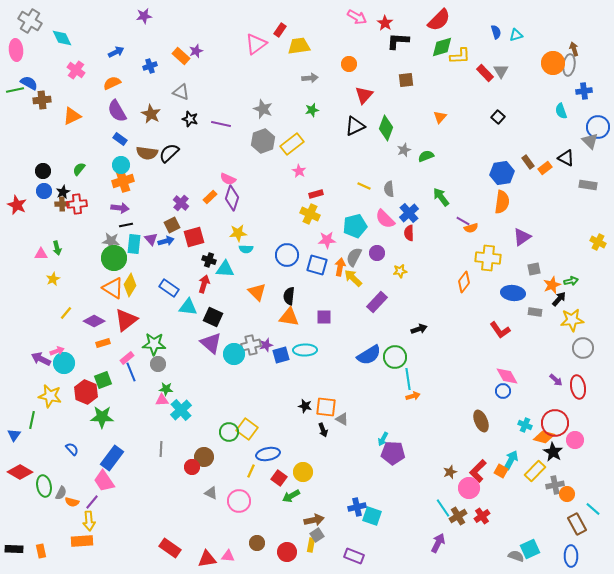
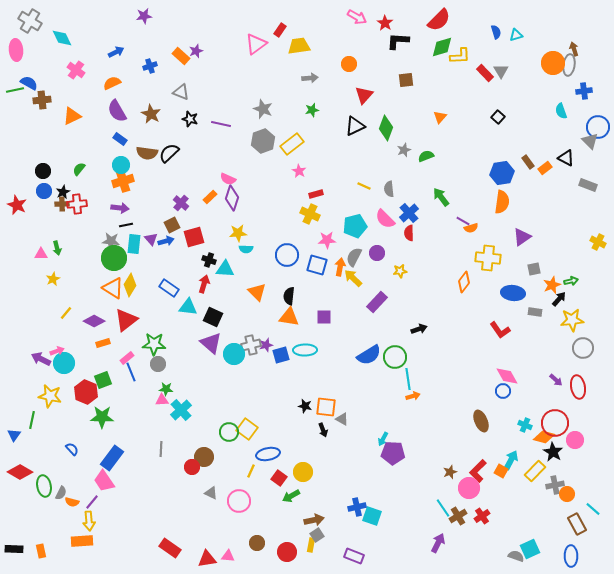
gray rectangle at (588, 185): rotated 12 degrees clockwise
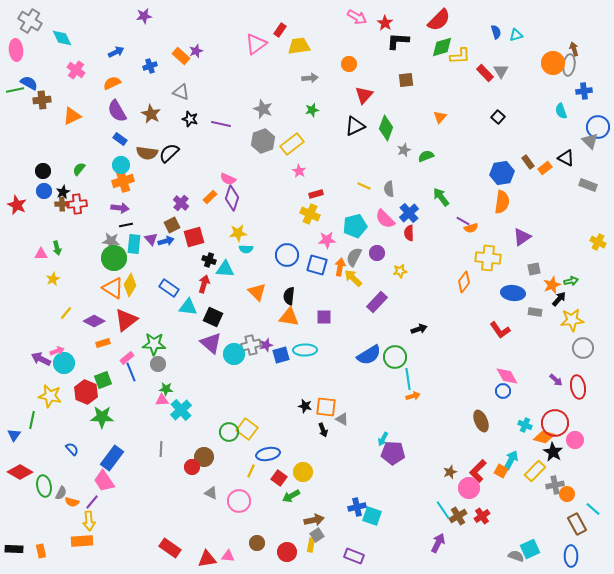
cyan line at (443, 508): moved 2 px down
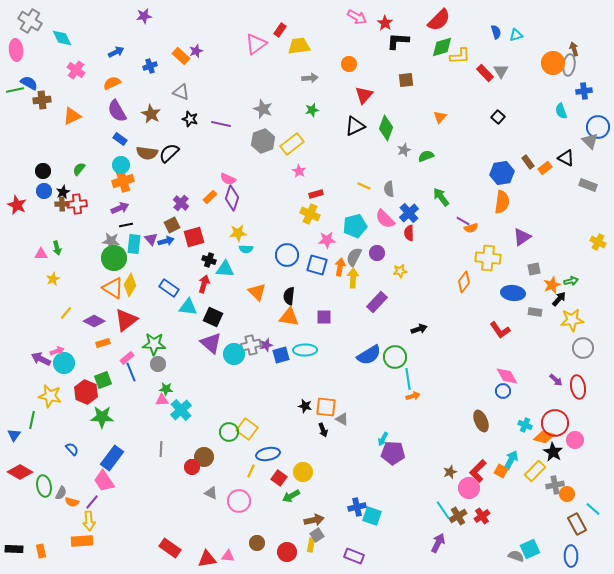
purple arrow at (120, 208): rotated 30 degrees counterclockwise
yellow arrow at (353, 278): rotated 48 degrees clockwise
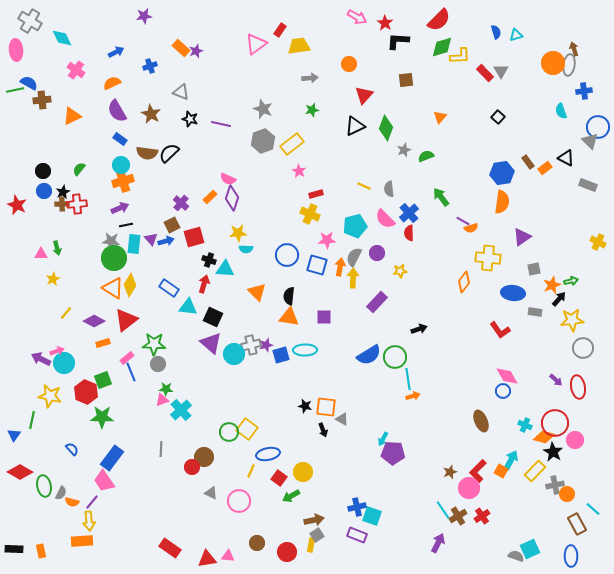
orange rectangle at (181, 56): moved 8 px up
pink triangle at (162, 400): rotated 16 degrees counterclockwise
purple rectangle at (354, 556): moved 3 px right, 21 px up
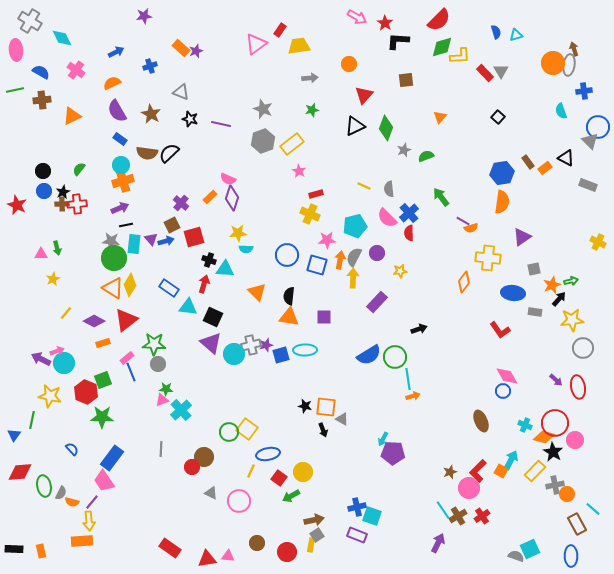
blue semicircle at (29, 83): moved 12 px right, 11 px up
pink semicircle at (385, 219): moved 2 px right, 1 px up
orange arrow at (340, 267): moved 7 px up
red diamond at (20, 472): rotated 35 degrees counterclockwise
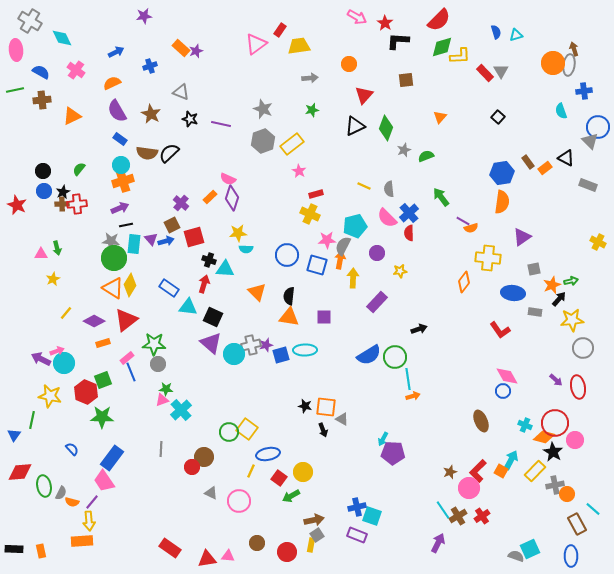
gray semicircle at (354, 257): moved 11 px left, 11 px up
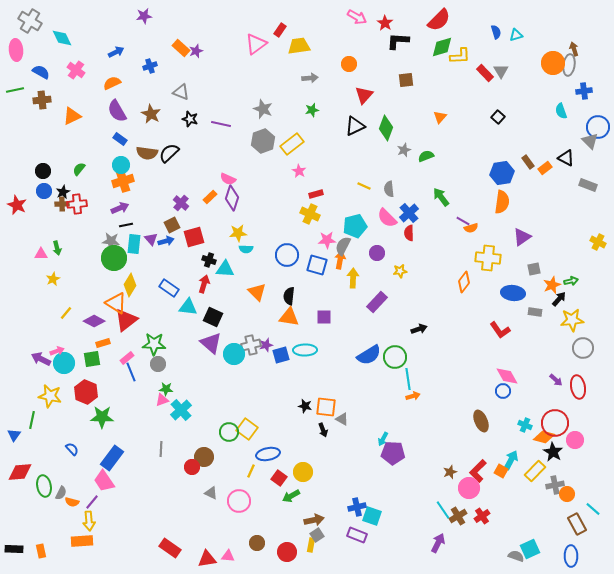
orange triangle at (113, 288): moved 3 px right, 15 px down
green square at (103, 380): moved 11 px left, 21 px up; rotated 12 degrees clockwise
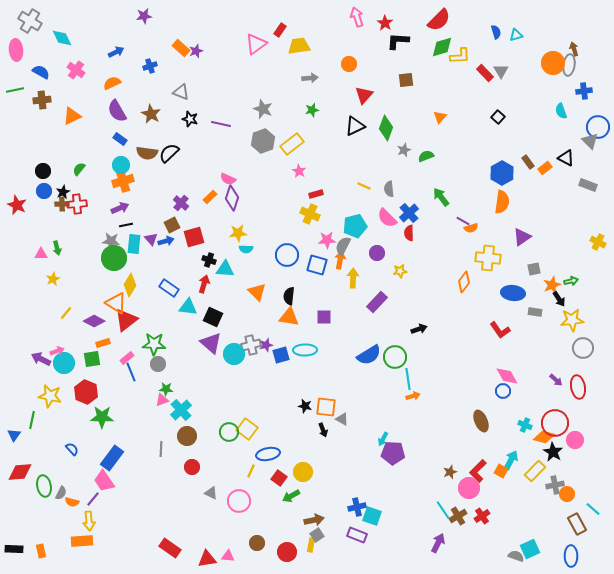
pink arrow at (357, 17): rotated 138 degrees counterclockwise
blue hexagon at (502, 173): rotated 20 degrees counterclockwise
black arrow at (559, 299): rotated 105 degrees clockwise
brown circle at (204, 457): moved 17 px left, 21 px up
purple line at (92, 502): moved 1 px right, 3 px up
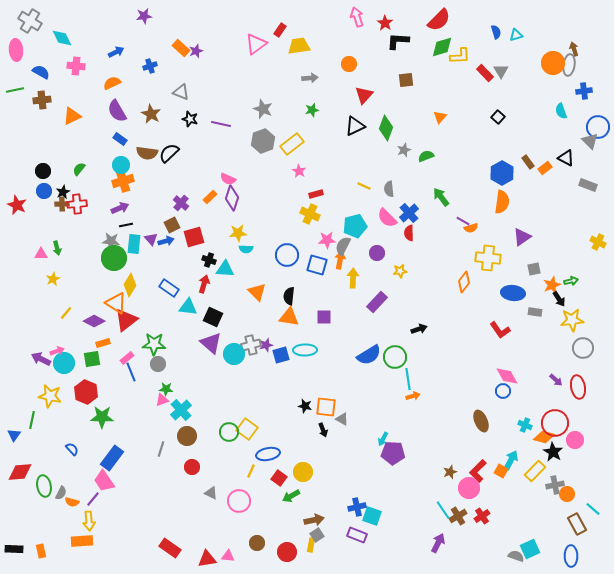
pink cross at (76, 70): moved 4 px up; rotated 30 degrees counterclockwise
gray line at (161, 449): rotated 14 degrees clockwise
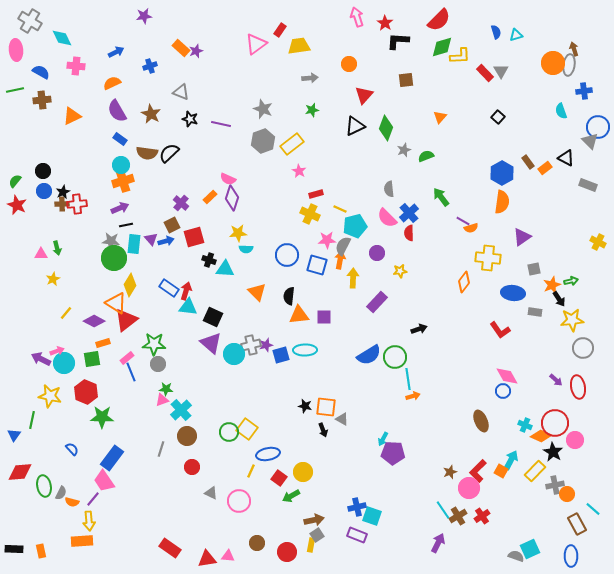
green semicircle at (79, 169): moved 64 px left, 12 px down
yellow line at (364, 186): moved 24 px left, 23 px down
red arrow at (204, 284): moved 18 px left, 7 px down
orange triangle at (289, 317): moved 10 px right, 2 px up; rotated 15 degrees counterclockwise
orange diamond at (544, 437): moved 3 px left, 1 px up; rotated 10 degrees clockwise
